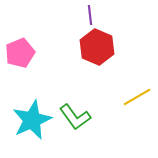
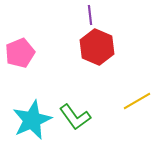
yellow line: moved 4 px down
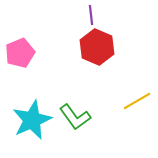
purple line: moved 1 px right
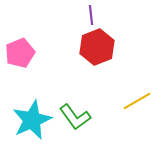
red hexagon: rotated 16 degrees clockwise
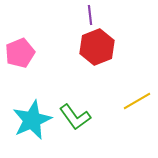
purple line: moved 1 px left
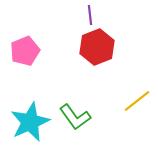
pink pentagon: moved 5 px right, 2 px up
yellow line: rotated 8 degrees counterclockwise
cyan star: moved 2 px left, 2 px down
